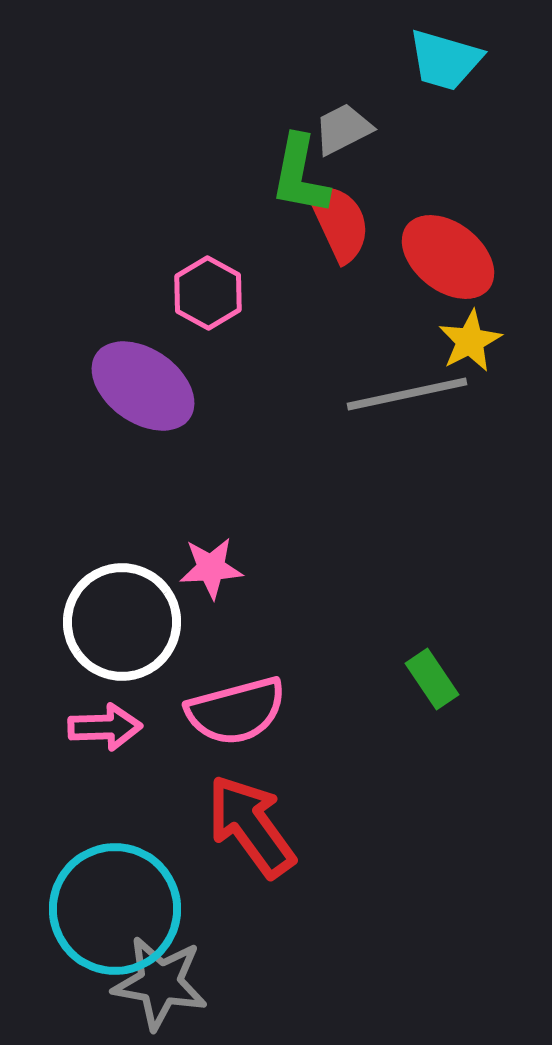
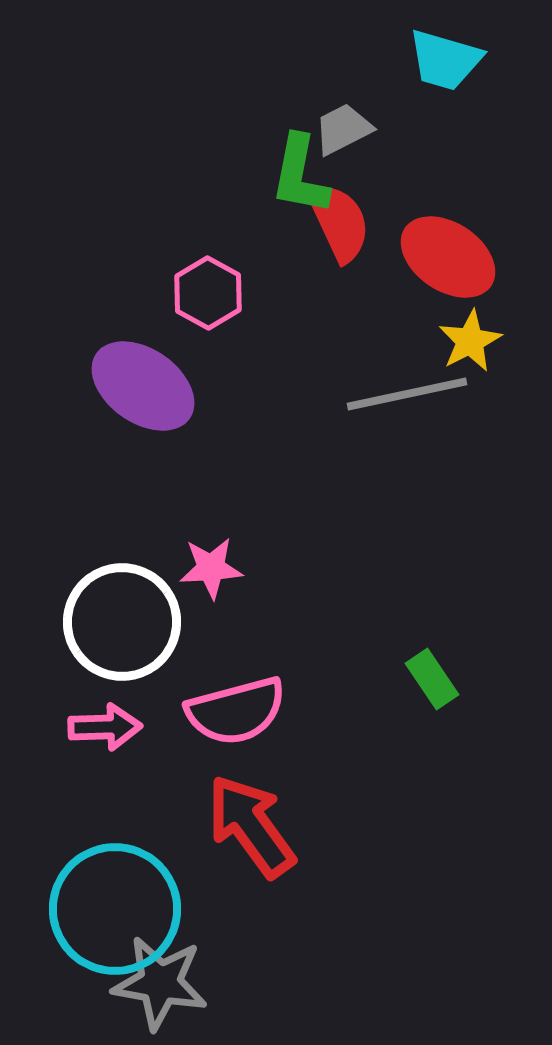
red ellipse: rotated 4 degrees counterclockwise
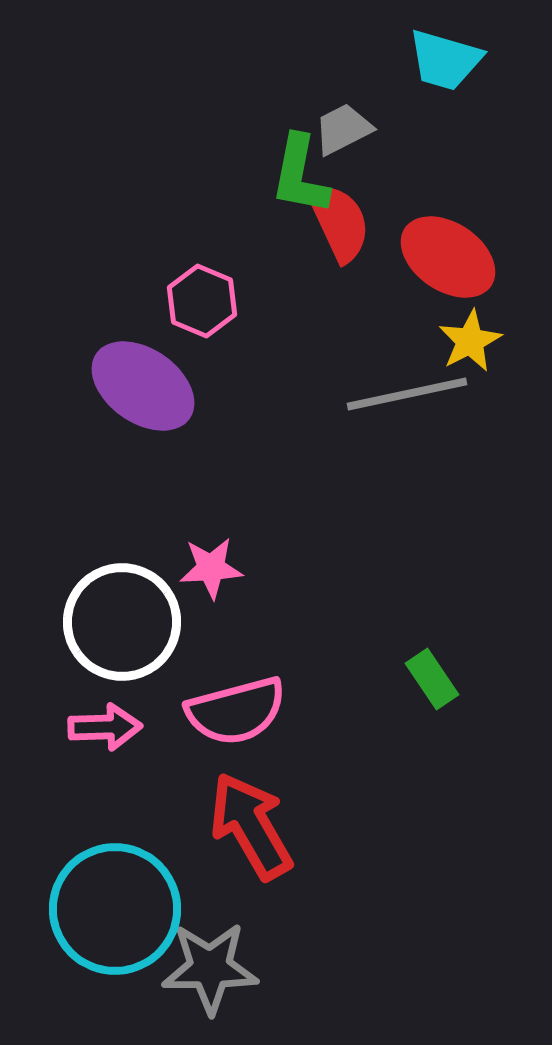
pink hexagon: moved 6 px left, 8 px down; rotated 6 degrees counterclockwise
red arrow: rotated 6 degrees clockwise
gray star: moved 50 px right, 15 px up; rotated 10 degrees counterclockwise
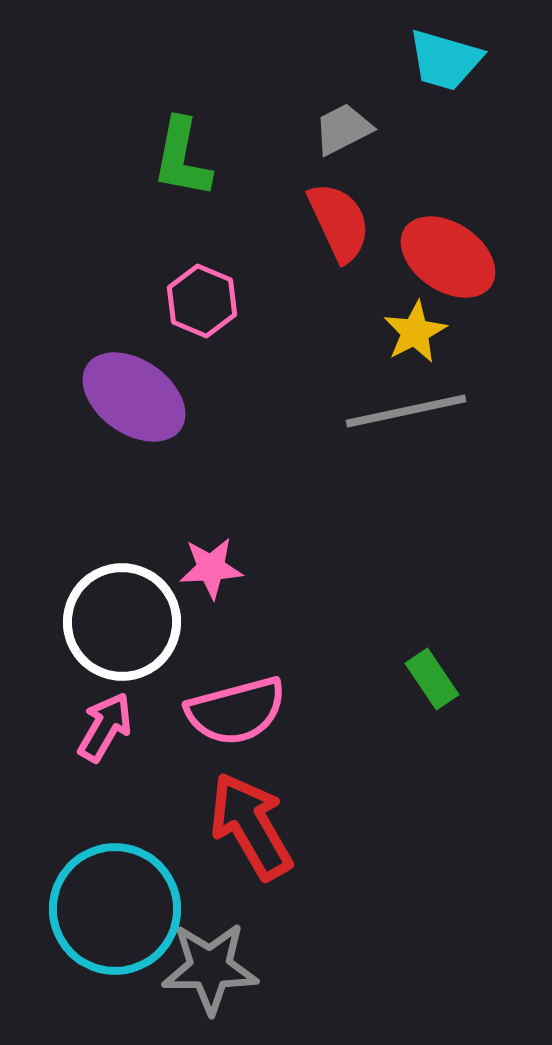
green L-shape: moved 118 px left, 17 px up
yellow star: moved 55 px left, 9 px up
purple ellipse: moved 9 px left, 11 px down
gray line: moved 1 px left, 17 px down
pink arrow: rotated 58 degrees counterclockwise
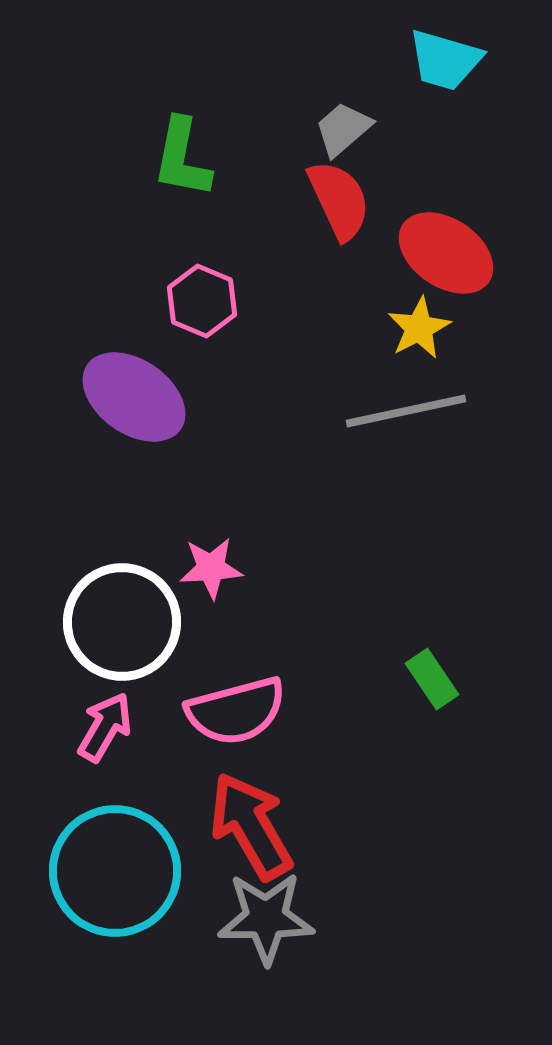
gray trapezoid: rotated 14 degrees counterclockwise
red semicircle: moved 22 px up
red ellipse: moved 2 px left, 4 px up
yellow star: moved 4 px right, 4 px up
cyan circle: moved 38 px up
gray star: moved 56 px right, 50 px up
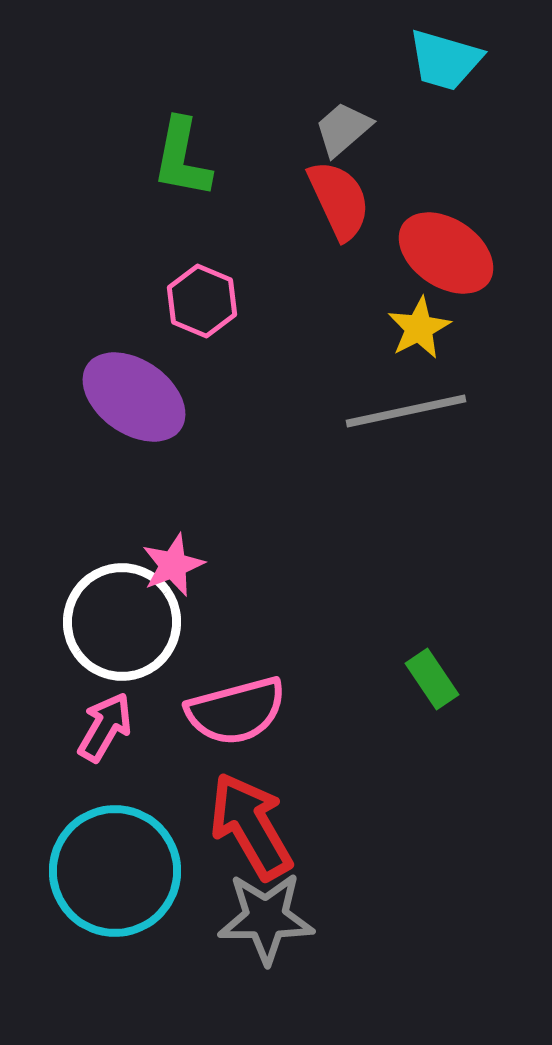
pink star: moved 38 px left, 3 px up; rotated 18 degrees counterclockwise
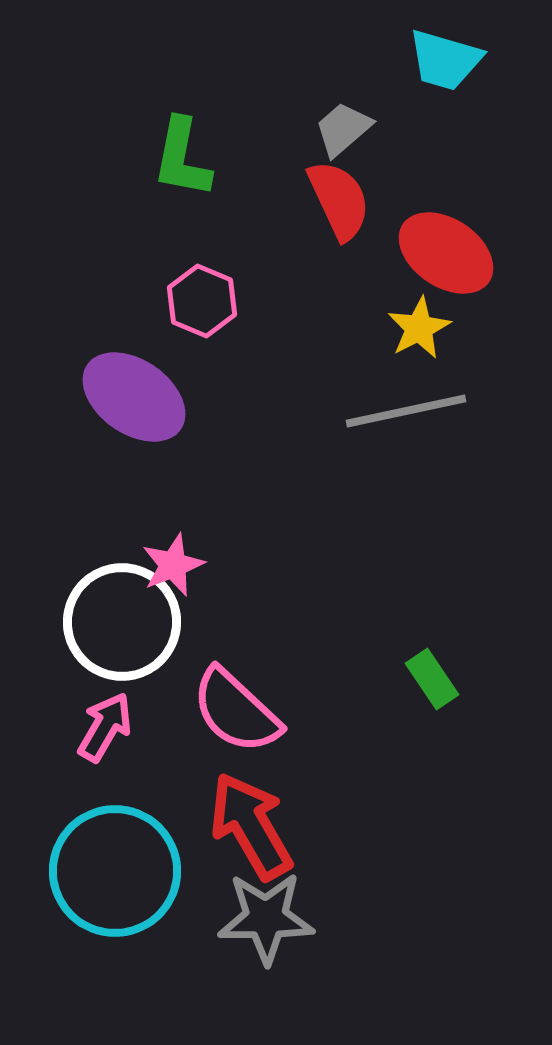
pink semicircle: rotated 58 degrees clockwise
